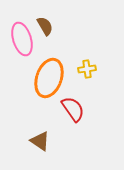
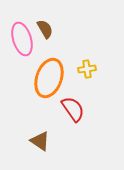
brown semicircle: moved 3 px down
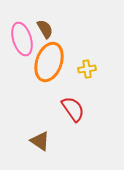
orange ellipse: moved 16 px up
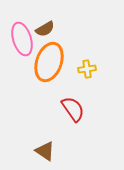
brown semicircle: rotated 90 degrees clockwise
brown triangle: moved 5 px right, 10 px down
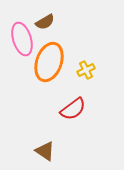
brown semicircle: moved 7 px up
yellow cross: moved 1 px left, 1 px down; rotated 18 degrees counterclockwise
red semicircle: rotated 88 degrees clockwise
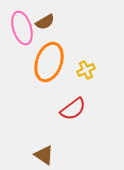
pink ellipse: moved 11 px up
brown triangle: moved 1 px left, 4 px down
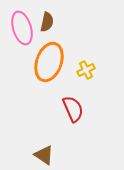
brown semicircle: moved 2 px right; rotated 48 degrees counterclockwise
red semicircle: rotated 76 degrees counterclockwise
